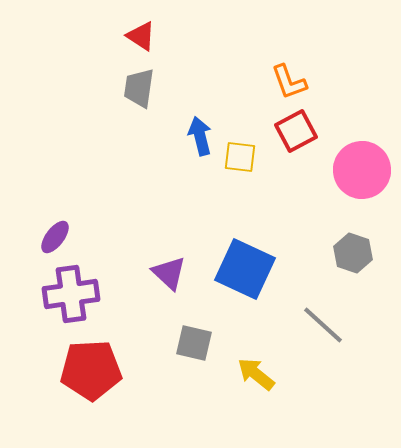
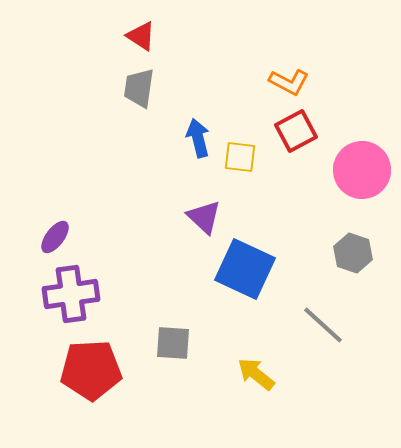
orange L-shape: rotated 42 degrees counterclockwise
blue arrow: moved 2 px left, 2 px down
purple triangle: moved 35 px right, 56 px up
gray square: moved 21 px left; rotated 9 degrees counterclockwise
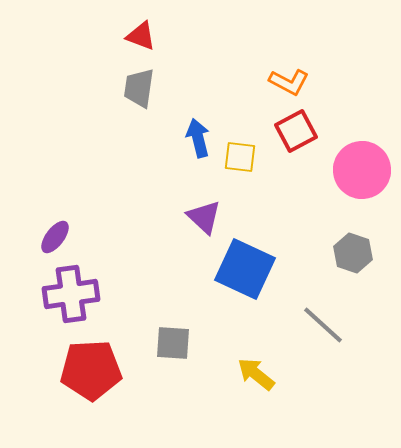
red triangle: rotated 12 degrees counterclockwise
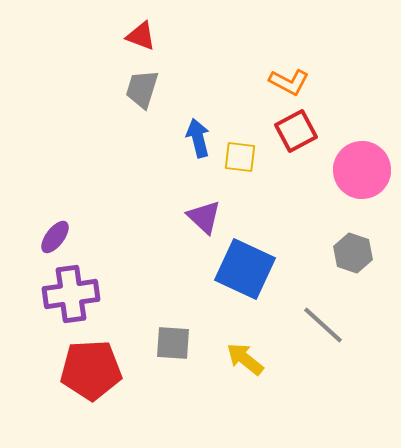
gray trapezoid: moved 3 px right, 1 px down; rotated 9 degrees clockwise
yellow arrow: moved 11 px left, 15 px up
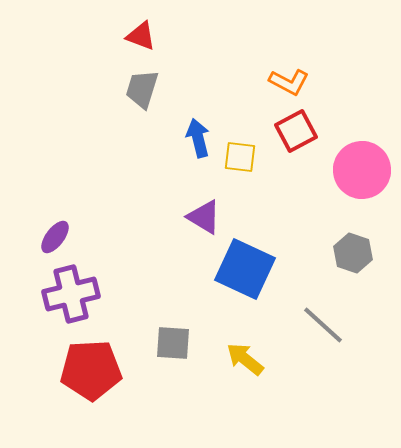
purple triangle: rotated 12 degrees counterclockwise
purple cross: rotated 6 degrees counterclockwise
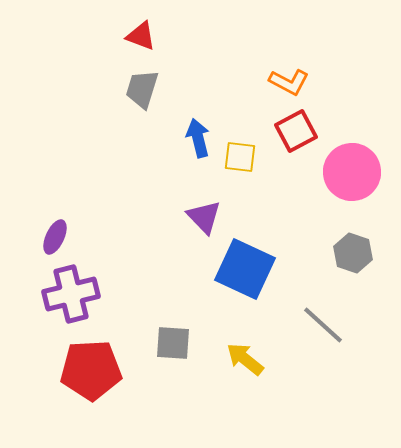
pink circle: moved 10 px left, 2 px down
purple triangle: rotated 15 degrees clockwise
purple ellipse: rotated 12 degrees counterclockwise
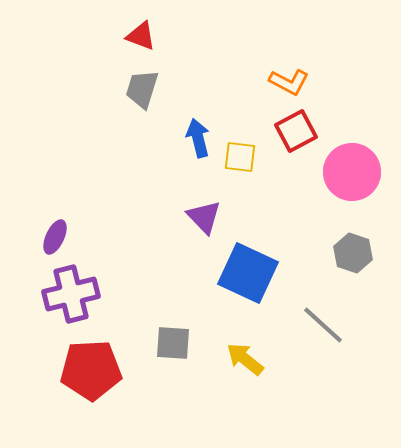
blue square: moved 3 px right, 4 px down
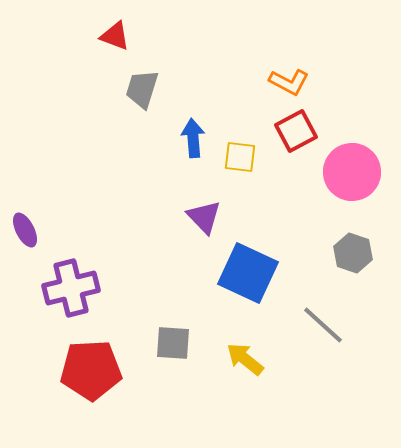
red triangle: moved 26 px left
blue arrow: moved 5 px left; rotated 9 degrees clockwise
purple ellipse: moved 30 px left, 7 px up; rotated 52 degrees counterclockwise
purple cross: moved 6 px up
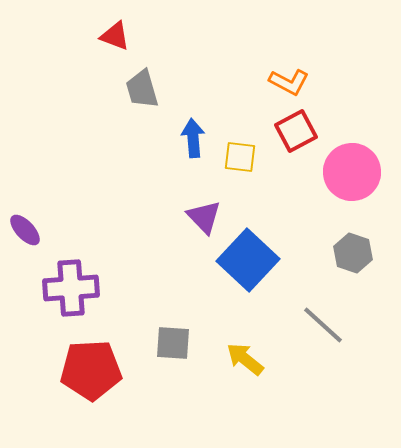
gray trapezoid: rotated 33 degrees counterclockwise
purple ellipse: rotated 16 degrees counterclockwise
blue square: moved 13 px up; rotated 18 degrees clockwise
purple cross: rotated 10 degrees clockwise
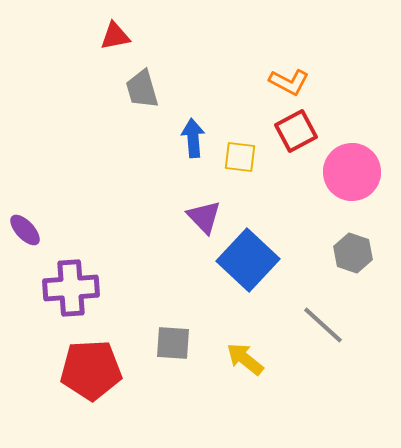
red triangle: rotated 32 degrees counterclockwise
